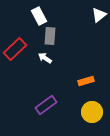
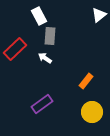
orange rectangle: rotated 35 degrees counterclockwise
purple rectangle: moved 4 px left, 1 px up
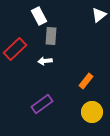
gray rectangle: moved 1 px right
white arrow: moved 3 px down; rotated 40 degrees counterclockwise
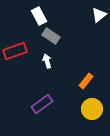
gray rectangle: rotated 60 degrees counterclockwise
red rectangle: moved 2 px down; rotated 25 degrees clockwise
white arrow: moved 2 px right; rotated 80 degrees clockwise
yellow circle: moved 3 px up
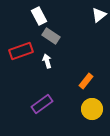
red rectangle: moved 6 px right
